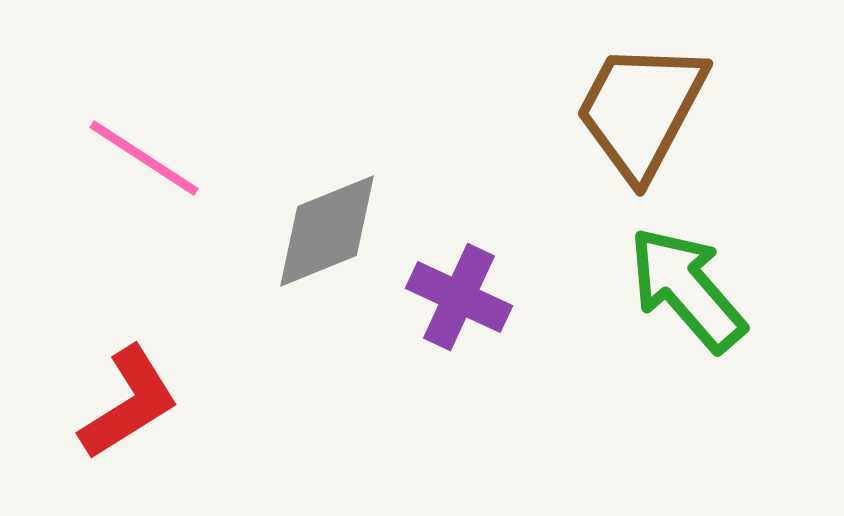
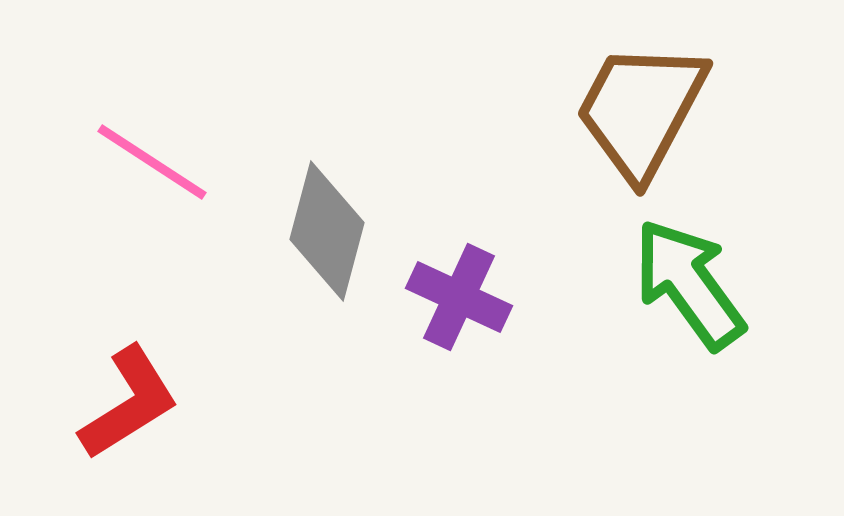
pink line: moved 8 px right, 4 px down
gray diamond: rotated 53 degrees counterclockwise
green arrow: moved 2 px right, 5 px up; rotated 5 degrees clockwise
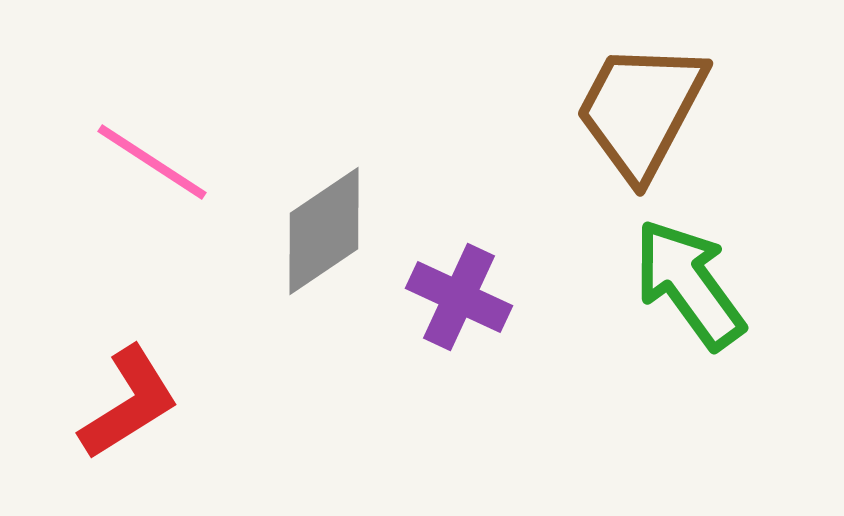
gray diamond: moved 3 px left; rotated 41 degrees clockwise
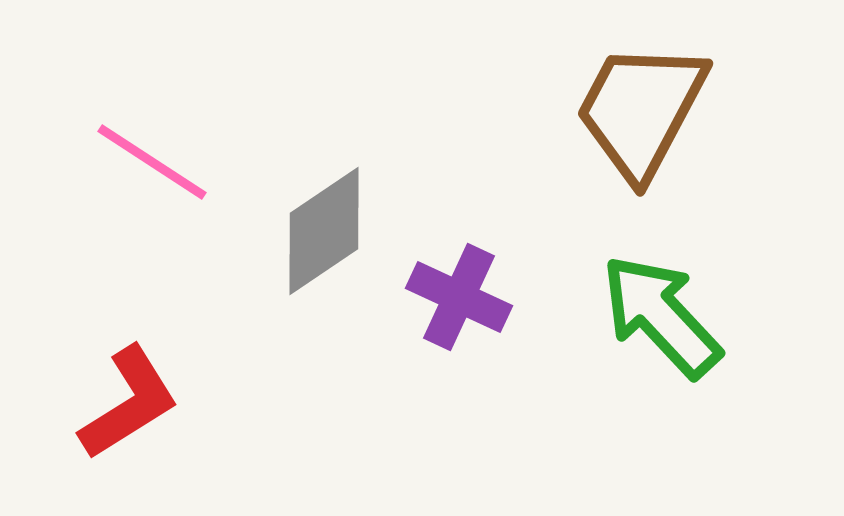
green arrow: moved 28 px left, 32 px down; rotated 7 degrees counterclockwise
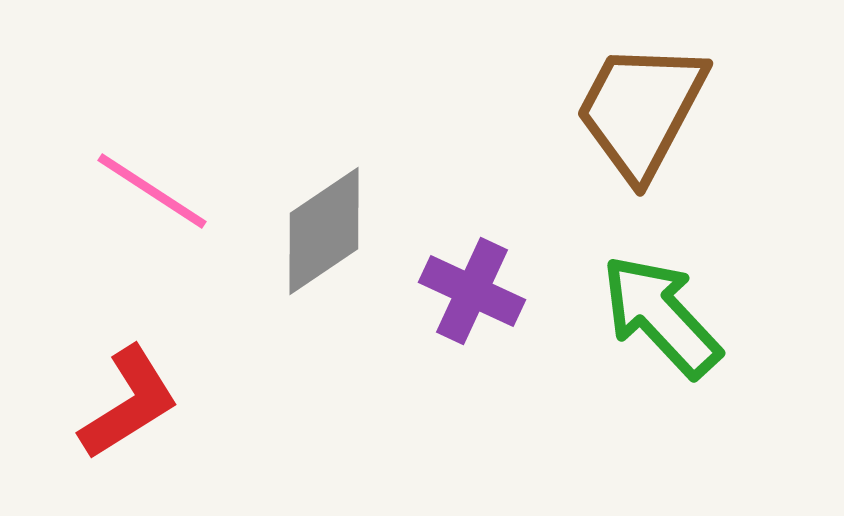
pink line: moved 29 px down
purple cross: moved 13 px right, 6 px up
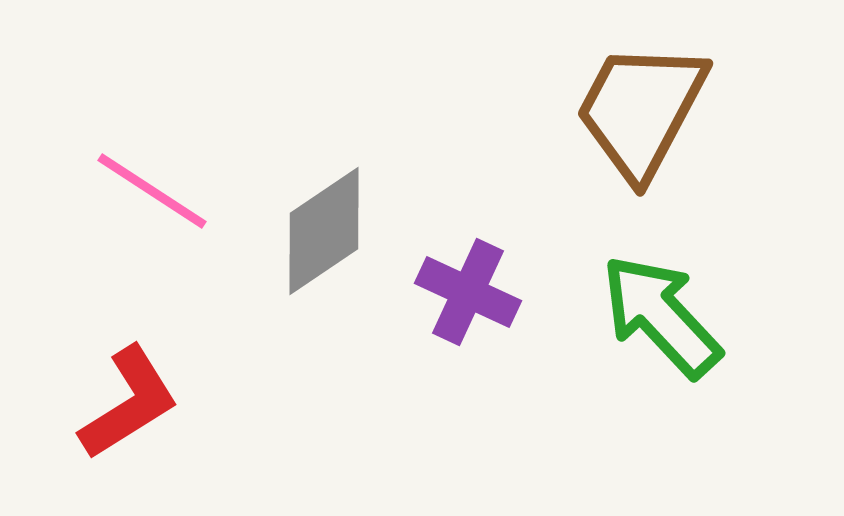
purple cross: moved 4 px left, 1 px down
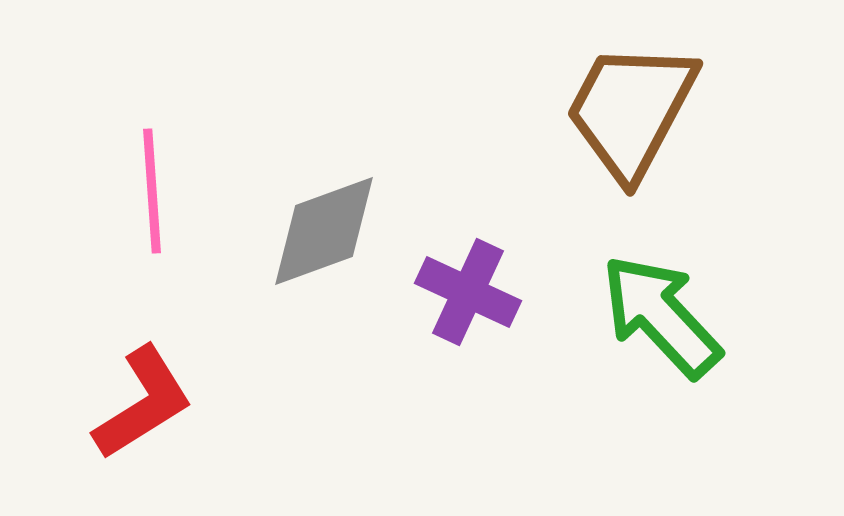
brown trapezoid: moved 10 px left
pink line: rotated 53 degrees clockwise
gray diamond: rotated 14 degrees clockwise
red L-shape: moved 14 px right
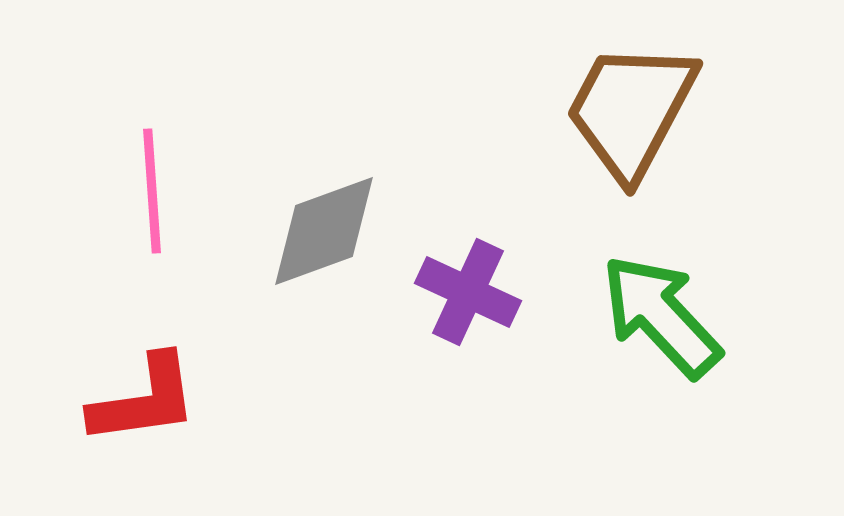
red L-shape: moved 1 px right, 3 px up; rotated 24 degrees clockwise
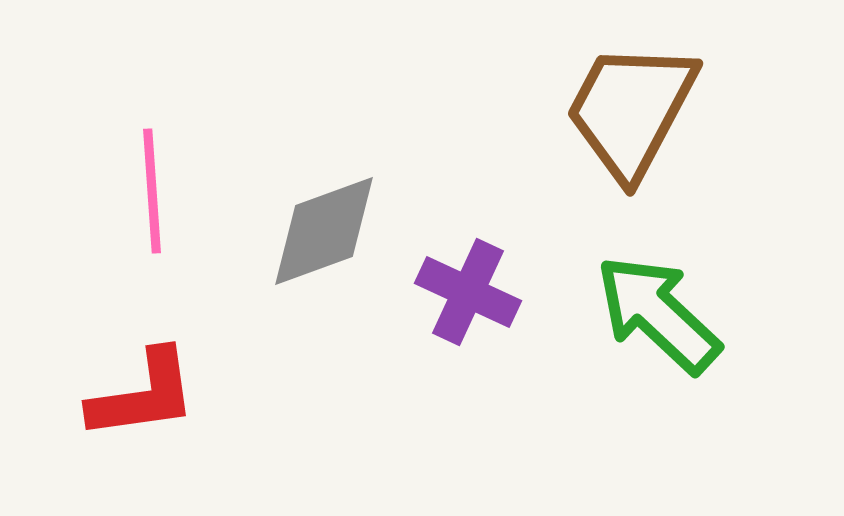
green arrow: moved 3 px left, 2 px up; rotated 4 degrees counterclockwise
red L-shape: moved 1 px left, 5 px up
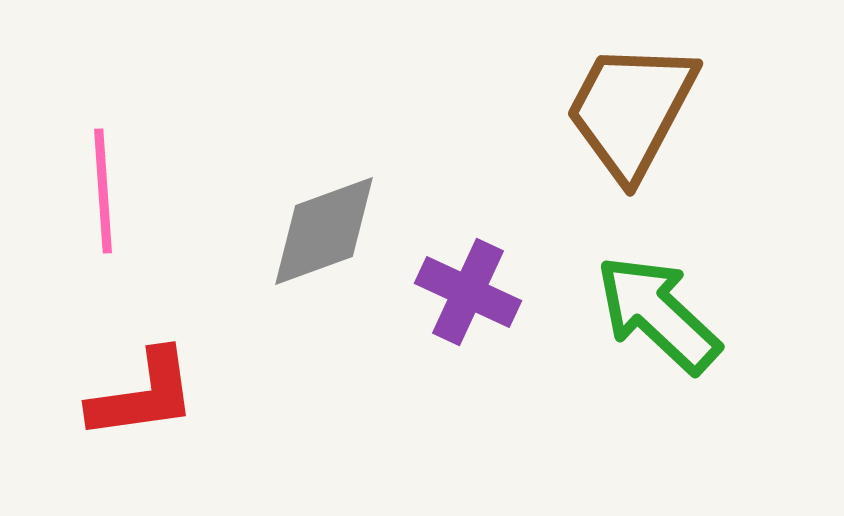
pink line: moved 49 px left
